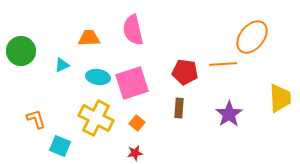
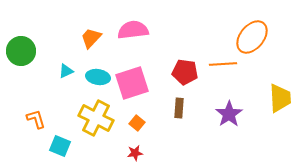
pink semicircle: rotated 96 degrees clockwise
orange trapezoid: moved 2 px right; rotated 45 degrees counterclockwise
cyan triangle: moved 4 px right, 6 px down
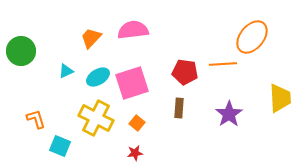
cyan ellipse: rotated 40 degrees counterclockwise
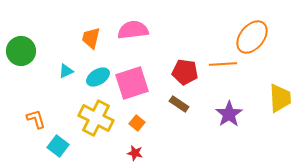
orange trapezoid: rotated 30 degrees counterclockwise
brown rectangle: moved 4 px up; rotated 60 degrees counterclockwise
cyan square: moved 2 px left; rotated 15 degrees clockwise
red star: rotated 21 degrees clockwise
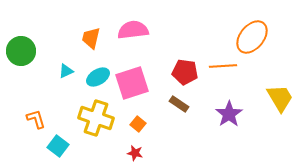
orange line: moved 2 px down
yellow trapezoid: rotated 28 degrees counterclockwise
yellow cross: rotated 8 degrees counterclockwise
orange square: moved 1 px right, 1 px down
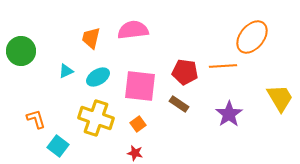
pink square: moved 8 px right, 3 px down; rotated 24 degrees clockwise
orange square: rotated 14 degrees clockwise
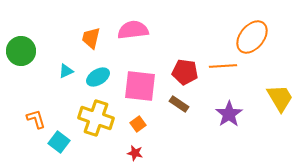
cyan square: moved 1 px right, 4 px up
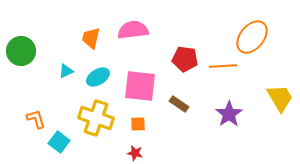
red pentagon: moved 13 px up
orange square: rotated 35 degrees clockwise
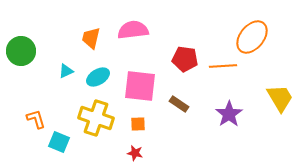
cyan square: rotated 15 degrees counterclockwise
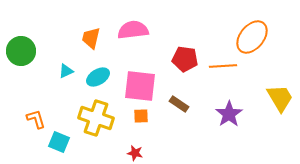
orange square: moved 3 px right, 8 px up
